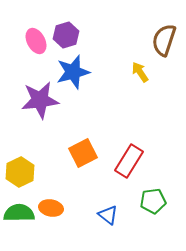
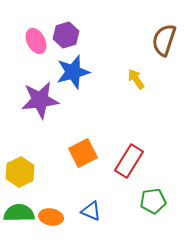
yellow arrow: moved 4 px left, 7 px down
orange ellipse: moved 9 px down
blue triangle: moved 17 px left, 4 px up; rotated 15 degrees counterclockwise
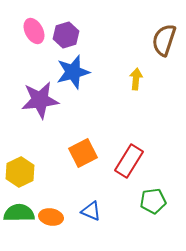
pink ellipse: moved 2 px left, 10 px up
yellow arrow: rotated 40 degrees clockwise
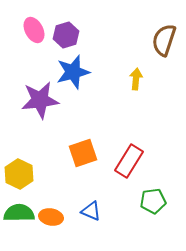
pink ellipse: moved 1 px up
orange square: rotated 8 degrees clockwise
yellow hexagon: moved 1 px left, 2 px down; rotated 8 degrees counterclockwise
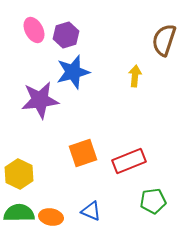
yellow arrow: moved 1 px left, 3 px up
red rectangle: rotated 36 degrees clockwise
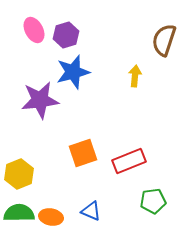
yellow hexagon: rotated 12 degrees clockwise
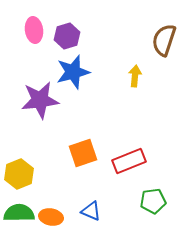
pink ellipse: rotated 20 degrees clockwise
purple hexagon: moved 1 px right, 1 px down
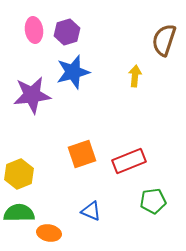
purple hexagon: moved 4 px up
purple star: moved 8 px left, 5 px up
orange square: moved 1 px left, 1 px down
orange ellipse: moved 2 px left, 16 px down
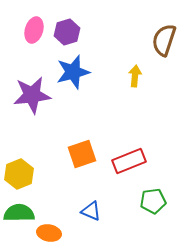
pink ellipse: rotated 25 degrees clockwise
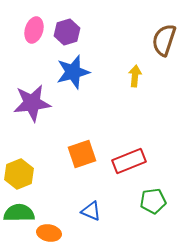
purple star: moved 8 px down
